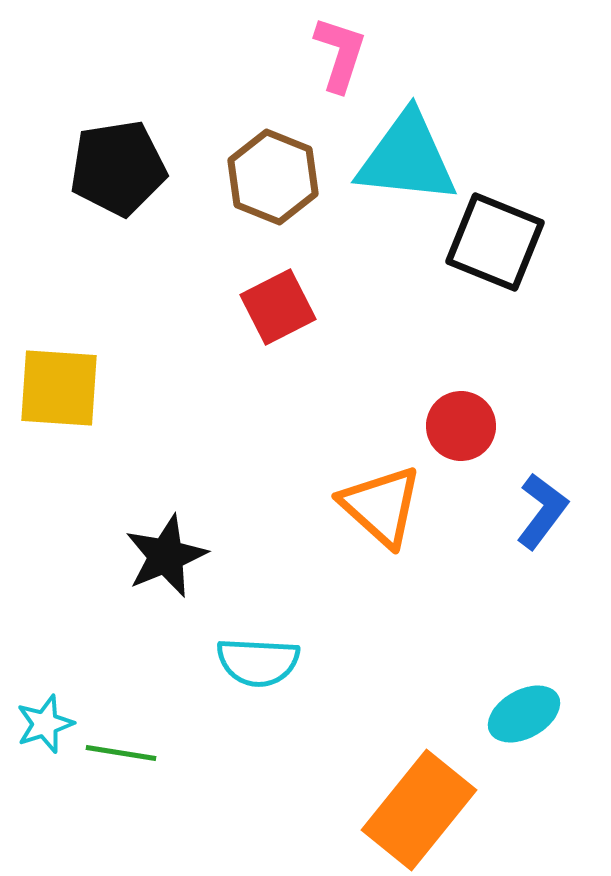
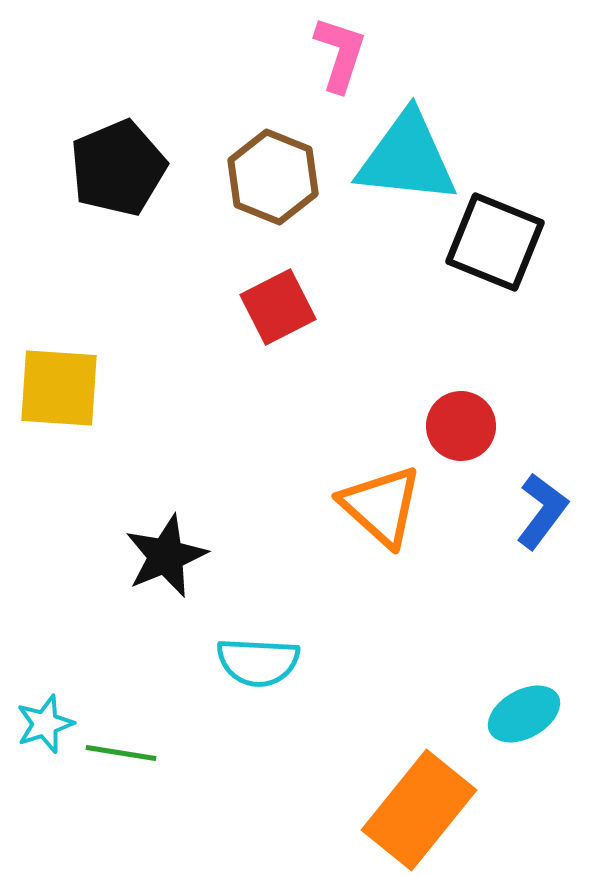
black pentagon: rotated 14 degrees counterclockwise
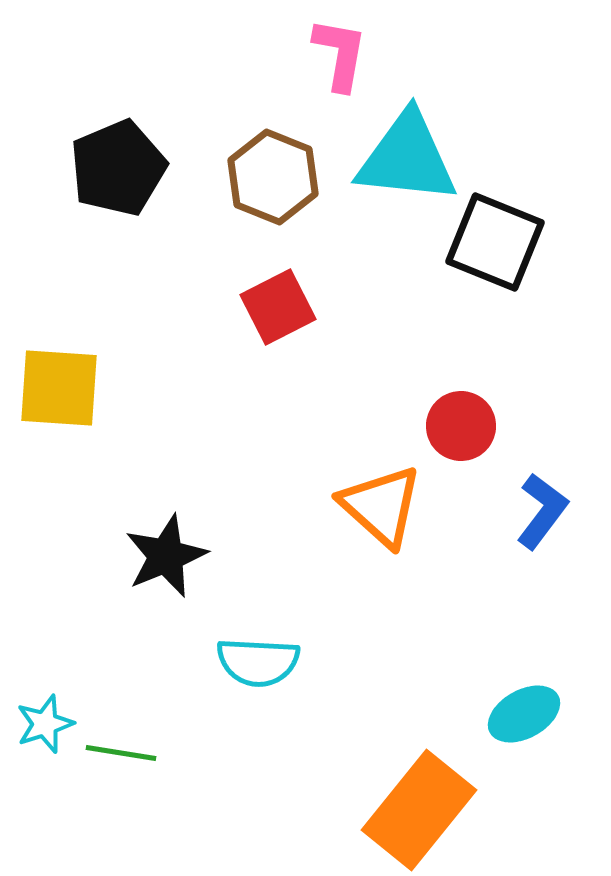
pink L-shape: rotated 8 degrees counterclockwise
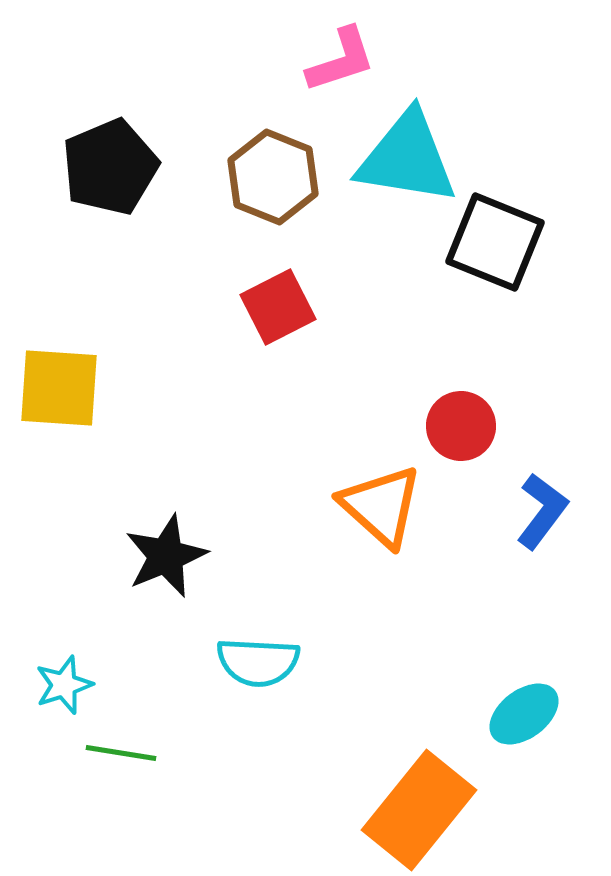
pink L-shape: moved 1 px right, 6 px down; rotated 62 degrees clockwise
cyan triangle: rotated 3 degrees clockwise
black pentagon: moved 8 px left, 1 px up
cyan ellipse: rotated 8 degrees counterclockwise
cyan star: moved 19 px right, 39 px up
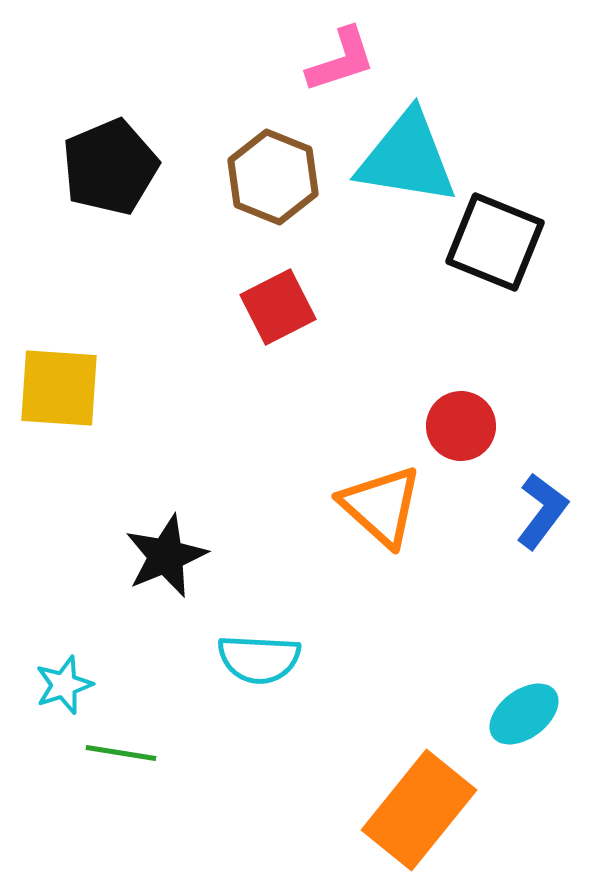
cyan semicircle: moved 1 px right, 3 px up
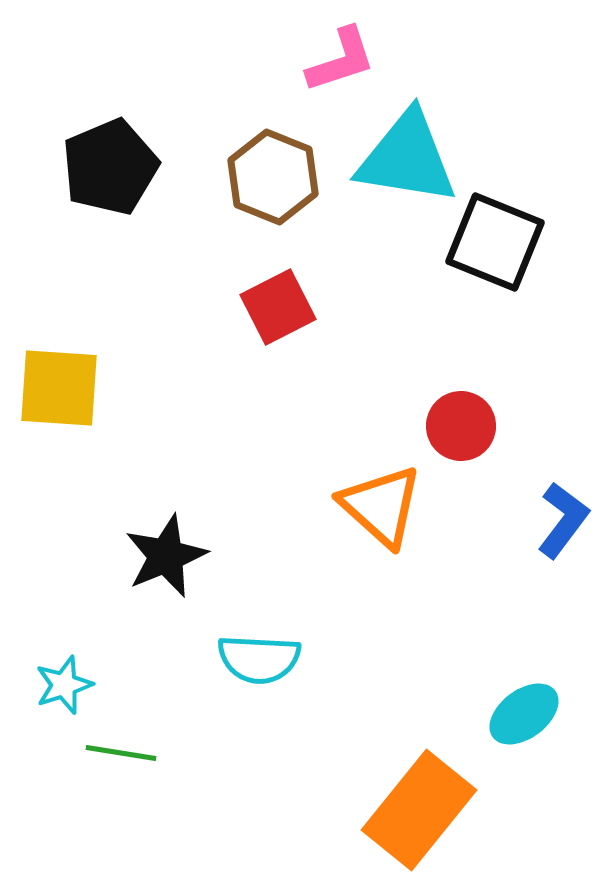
blue L-shape: moved 21 px right, 9 px down
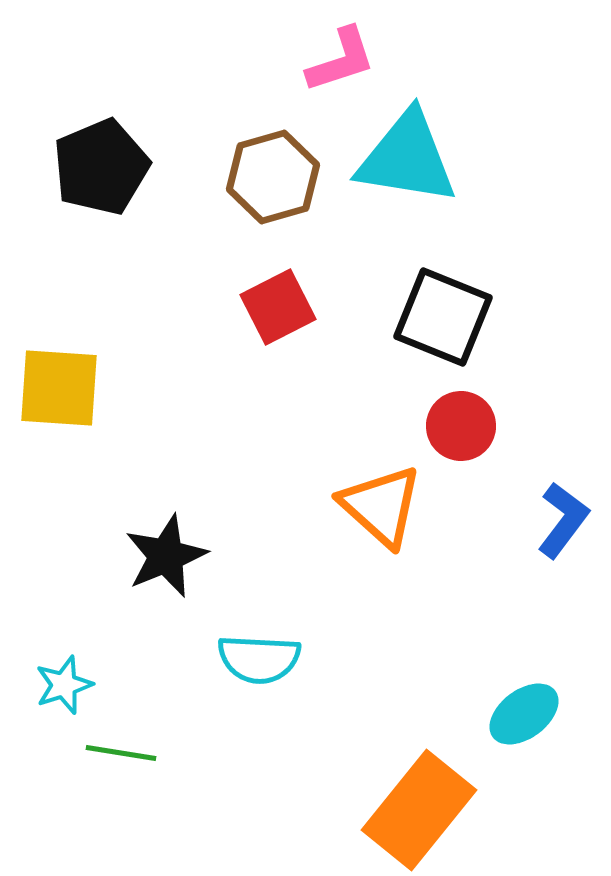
black pentagon: moved 9 px left
brown hexagon: rotated 22 degrees clockwise
black square: moved 52 px left, 75 px down
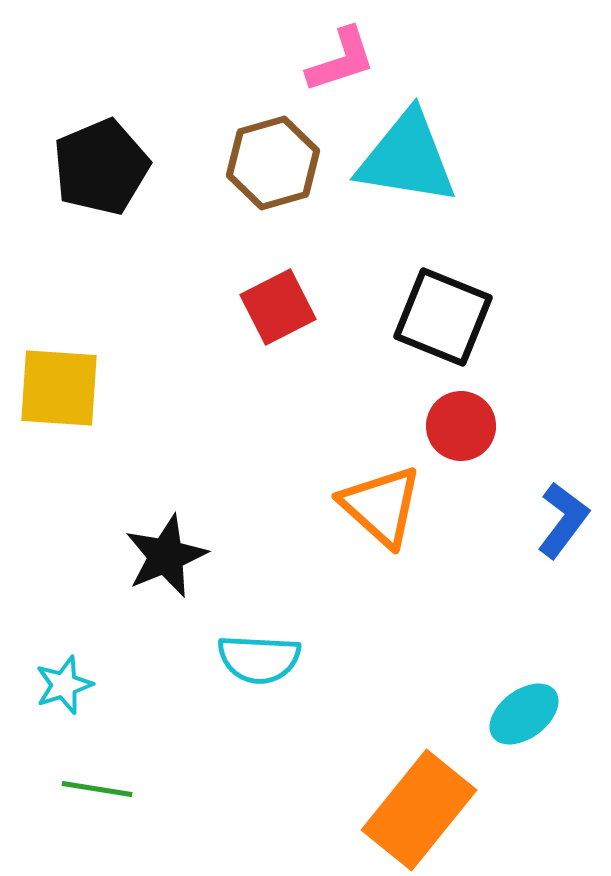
brown hexagon: moved 14 px up
green line: moved 24 px left, 36 px down
